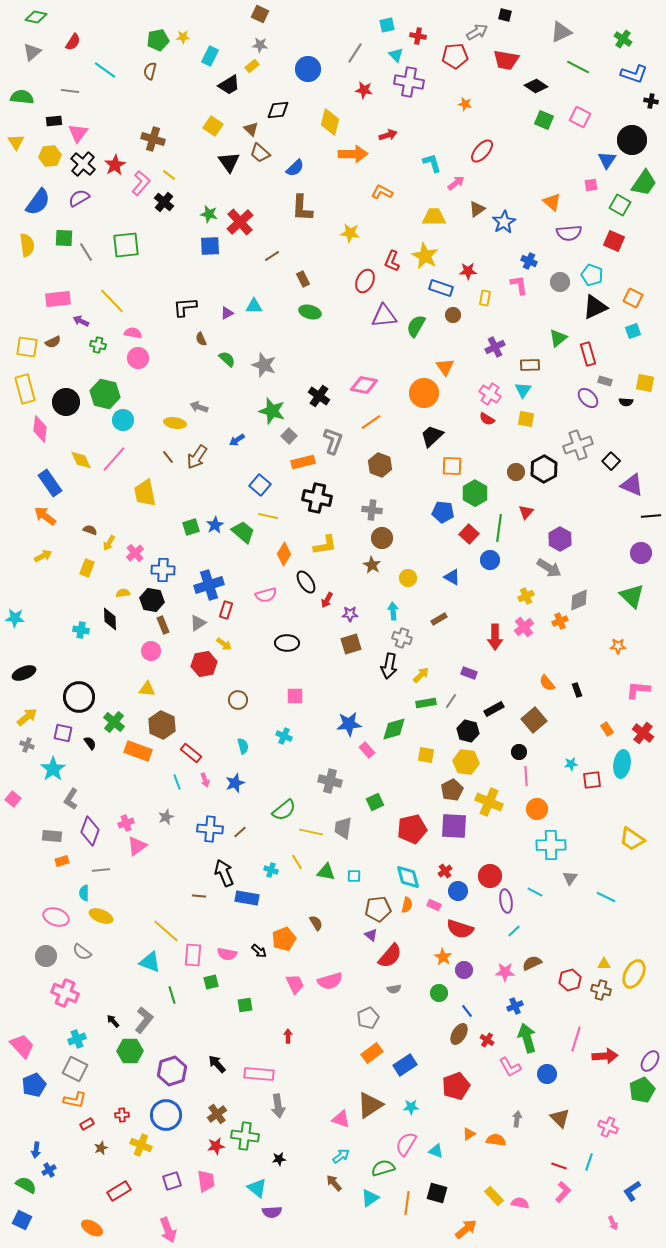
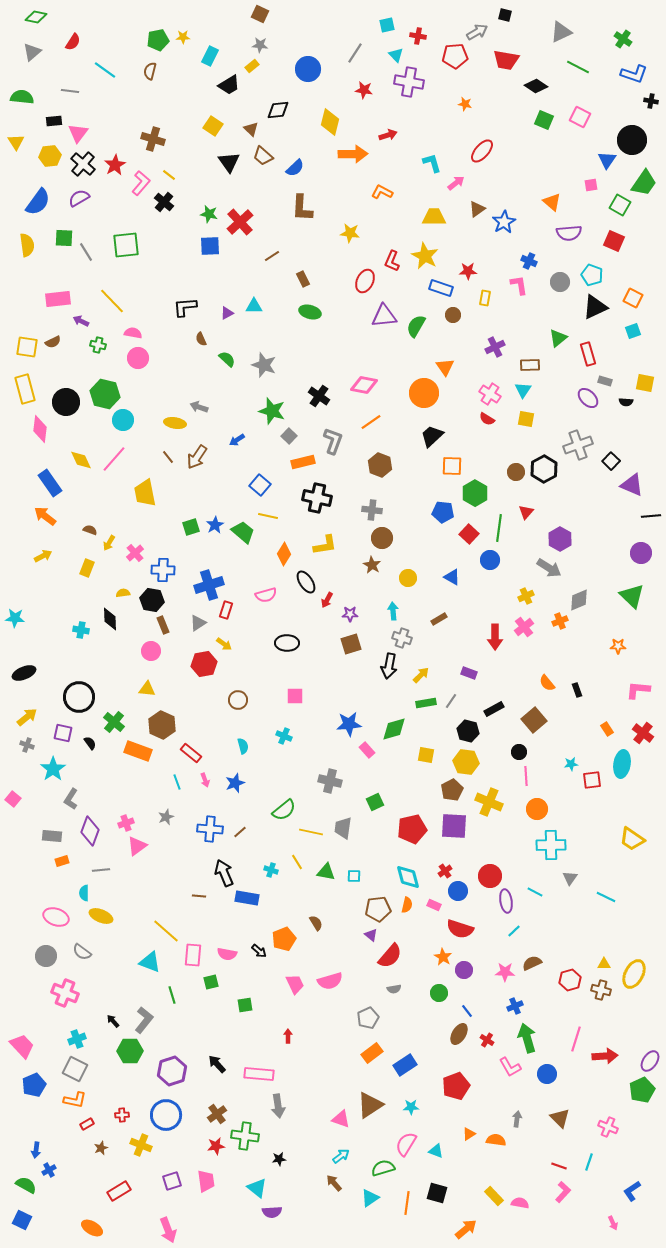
brown trapezoid at (260, 153): moved 3 px right, 3 px down
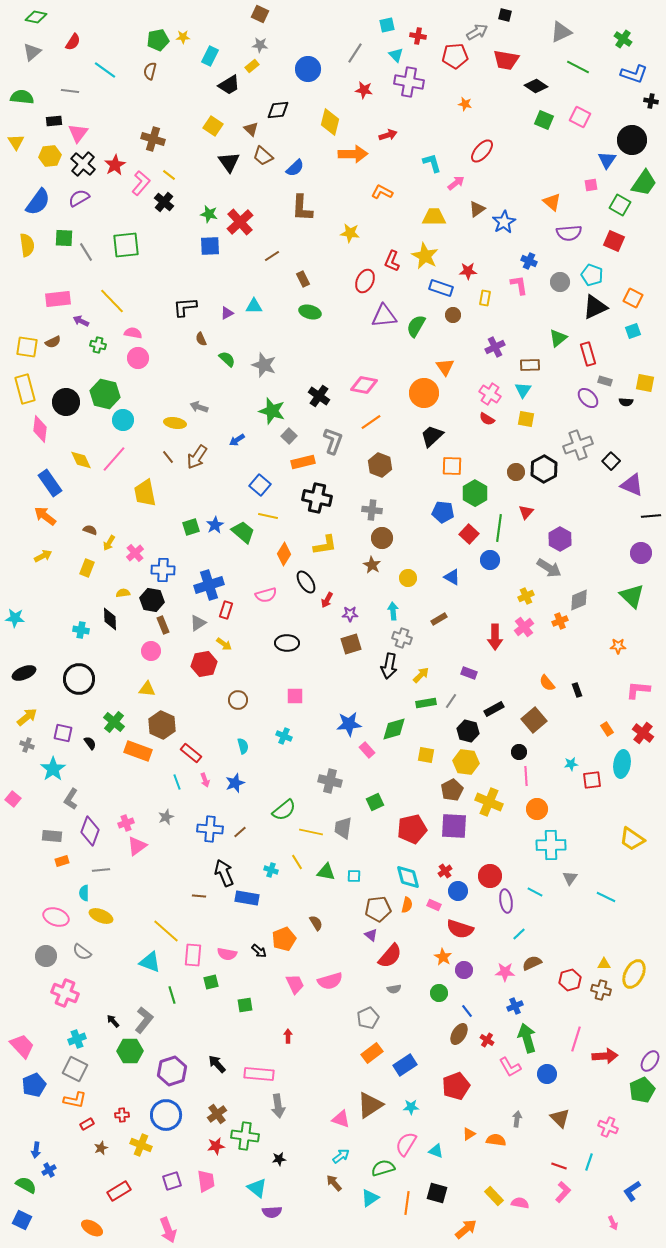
black circle at (79, 697): moved 18 px up
cyan line at (514, 931): moved 5 px right, 3 px down
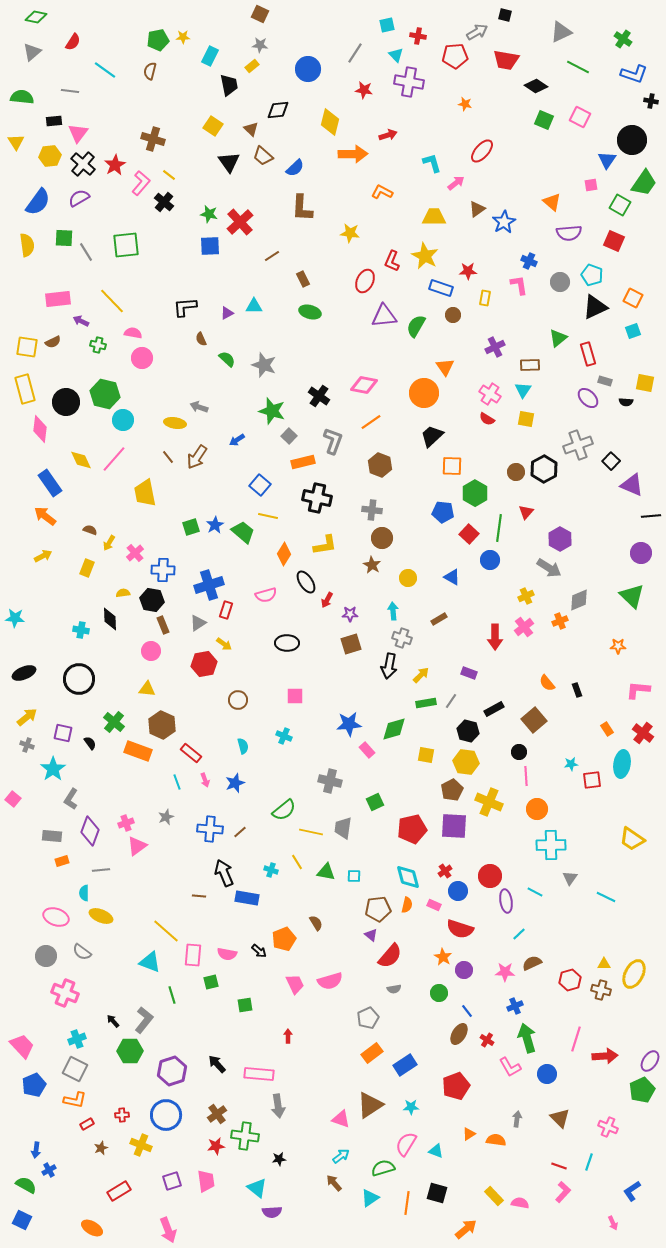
black trapezoid at (229, 85): rotated 70 degrees counterclockwise
pink circle at (138, 358): moved 4 px right
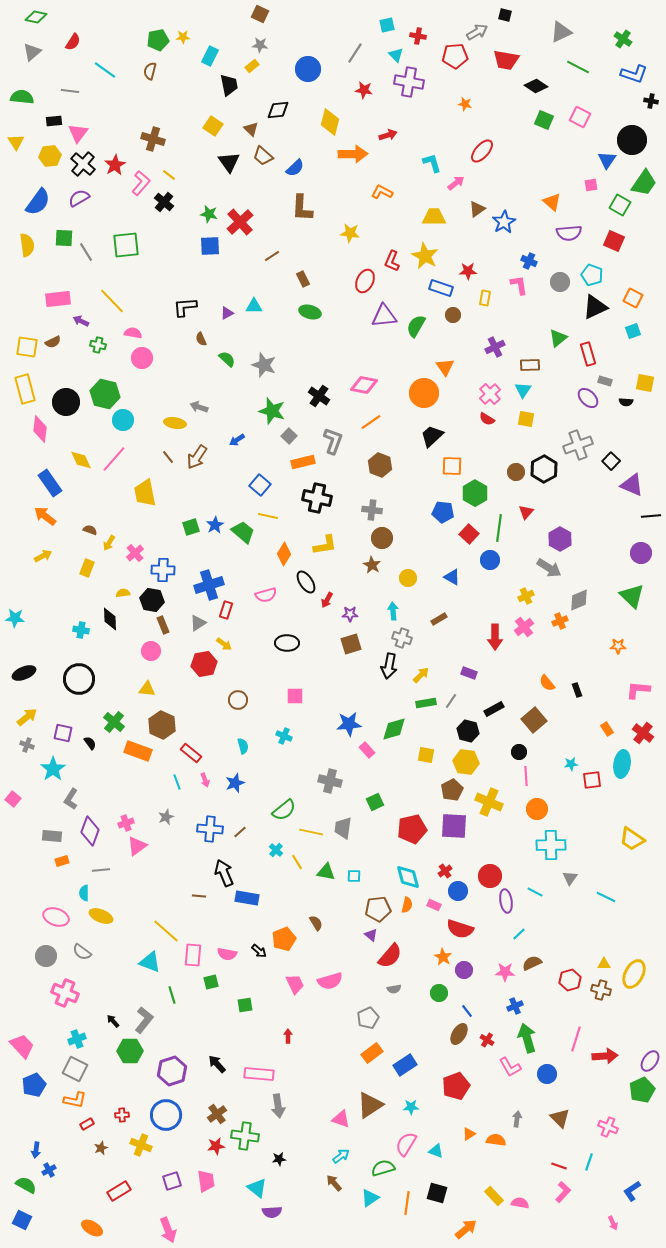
pink cross at (490, 394): rotated 15 degrees clockwise
cyan cross at (271, 870): moved 5 px right, 20 px up; rotated 24 degrees clockwise
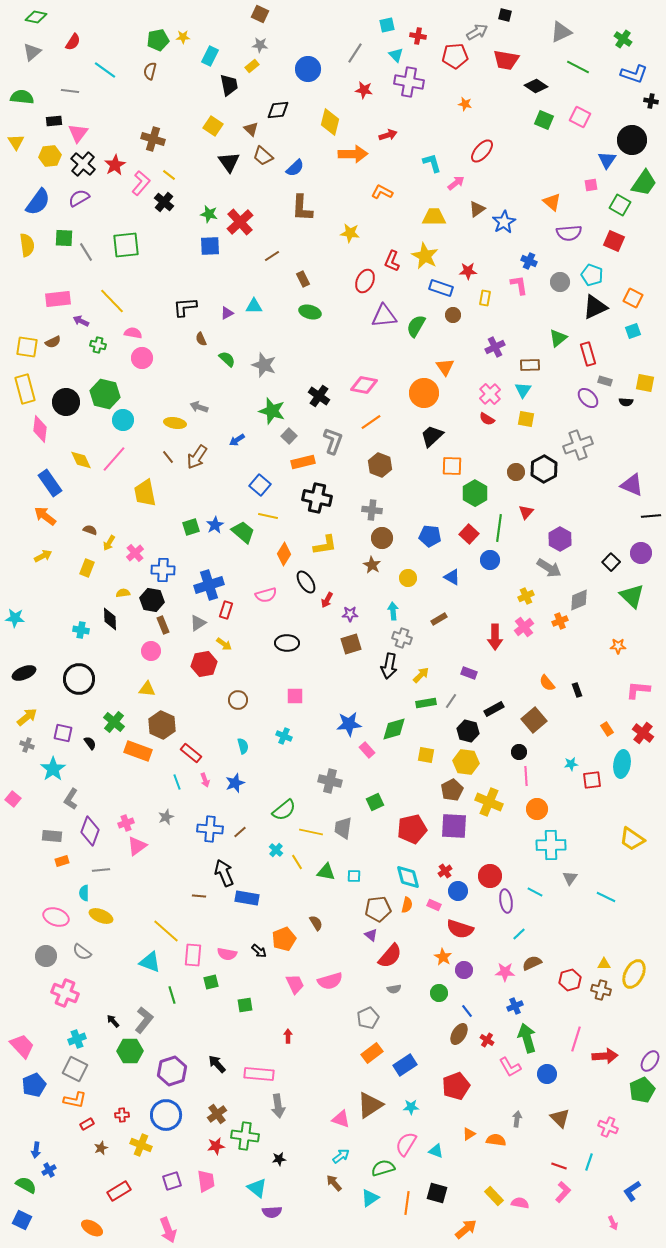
black square at (611, 461): moved 101 px down
blue pentagon at (443, 512): moved 13 px left, 24 px down
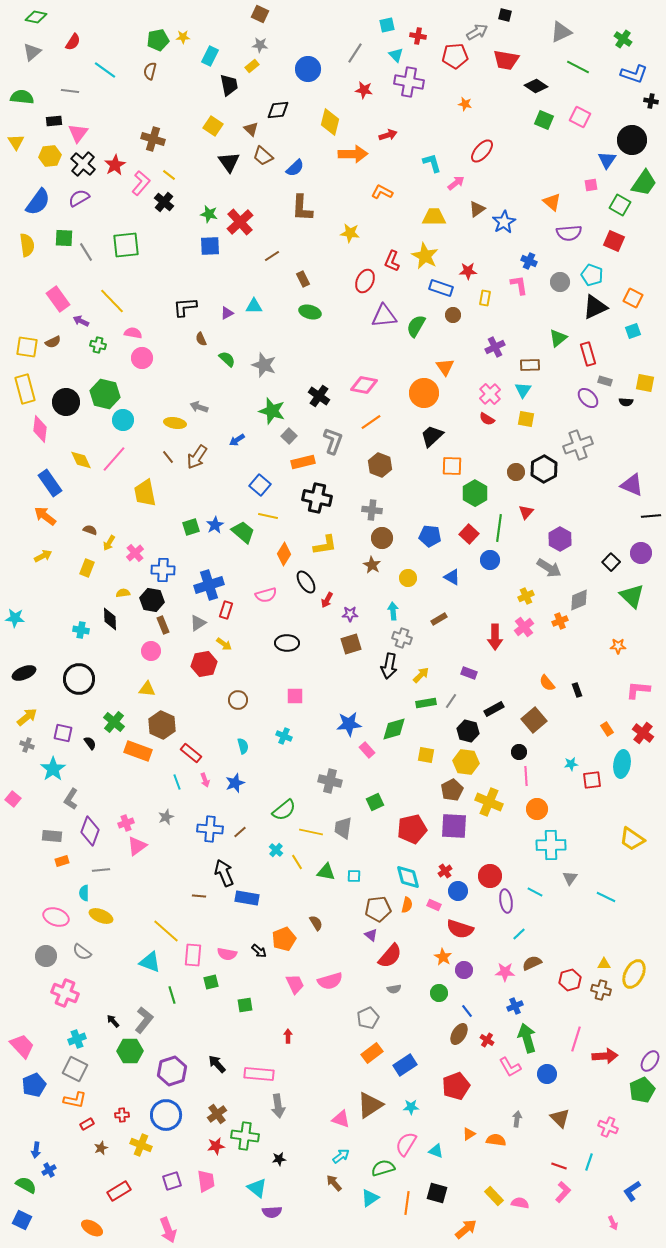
pink rectangle at (58, 299): rotated 60 degrees clockwise
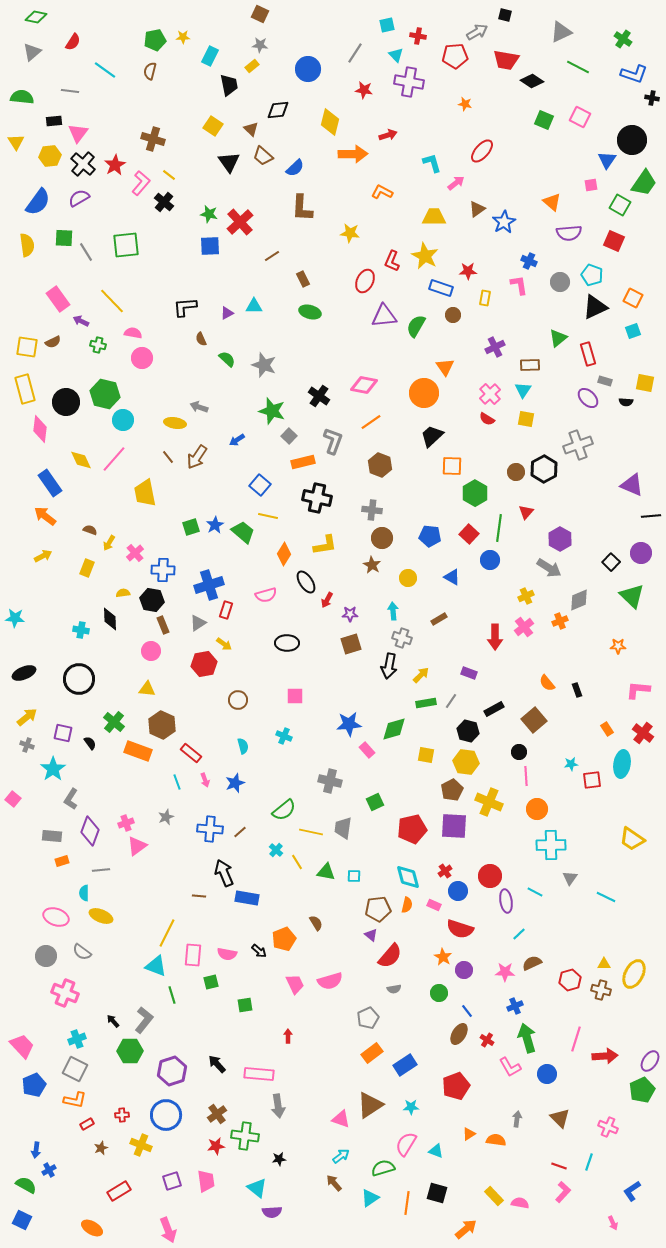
green pentagon at (158, 40): moved 3 px left
black diamond at (536, 86): moved 4 px left, 5 px up
black cross at (651, 101): moved 1 px right, 3 px up
yellow line at (166, 931): moved 1 px right, 2 px down; rotated 76 degrees clockwise
cyan triangle at (150, 962): moved 6 px right, 4 px down
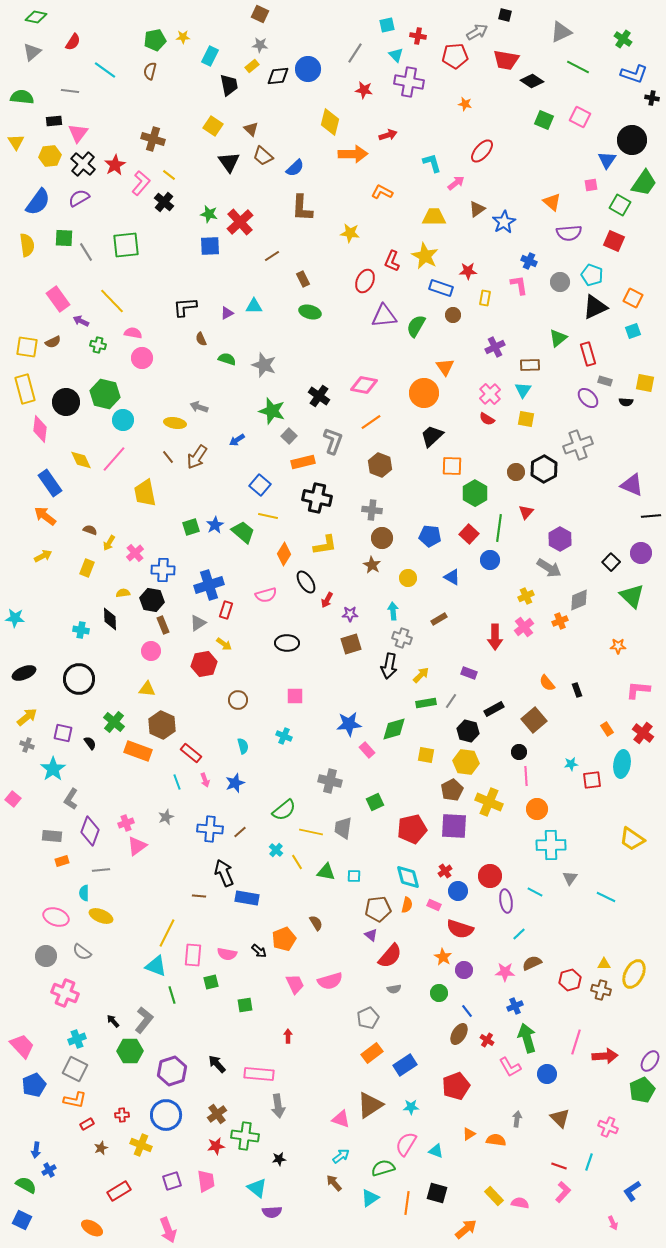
black diamond at (278, 110): moved 34 px up
green semicircle at (227, 359): rotated 24 degrees counterclockwise
pink line at (576, 1039): moved 3 px down
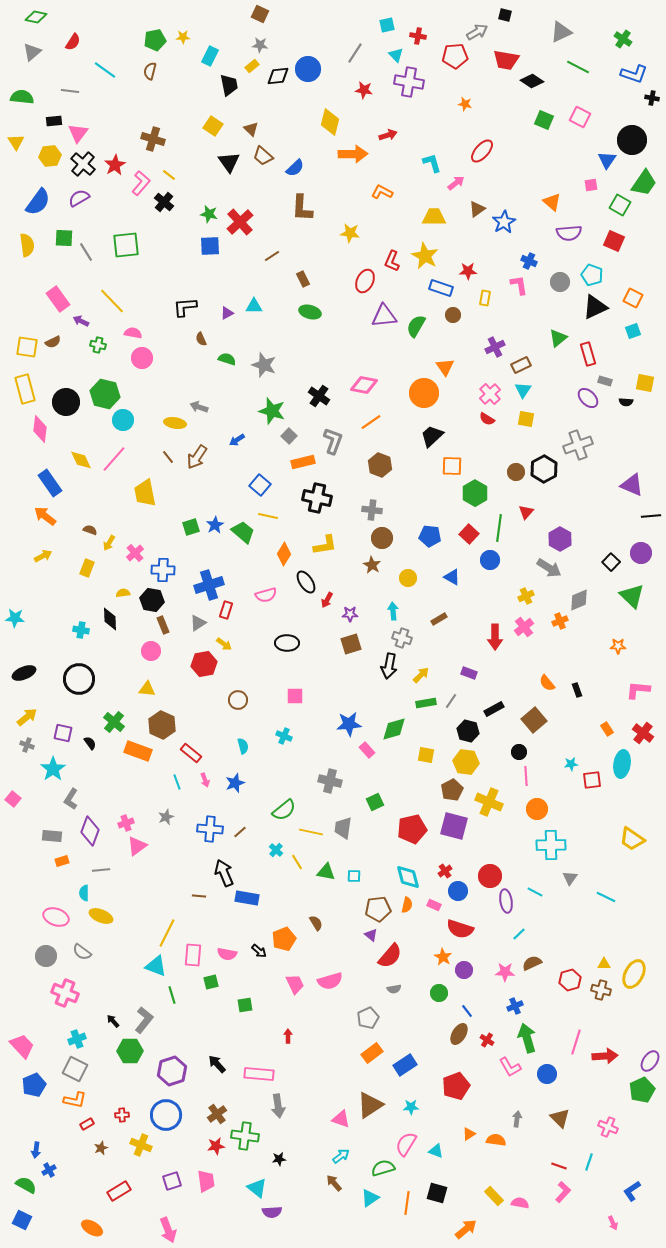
brown rectangle at (530, 365): moved 9 px left; rotated 24 degrees counterclockwise
purple square at (454, 826): rotated 12 degrees clockwise
